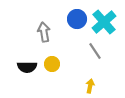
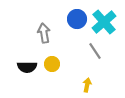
gray arrow: moved 1 px down
yellow arrow: moved 3 px left, 1 px up
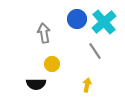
black semicircle: moved 9 px right, 17 px down
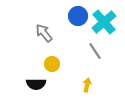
blue circle: moved 1 px right, 3 px up
gray arrow: rotated 30 degrees counterclockwise
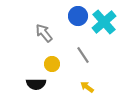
gray line: moved 12 px left, 4 px down
yellow arrow: moved 2 px down; rotated 64 degrees counterclockwise
